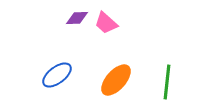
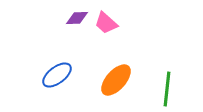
green line: moved 7 px down
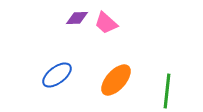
green line: moved 2 px down
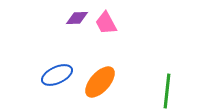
pink trapezoid: rotated 20 degrees clockwise
blue ellipse: rotated 12 degrees clockwise
orange ellipse: moved 16 px left, 2 px down
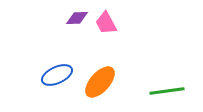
green line: rotated 76 degrees clockwise
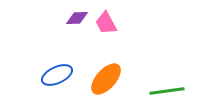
orange ellipse: moved 6 px right, 3 px up
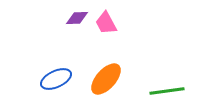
blue ellipse: moved 1 px left, 4 px down
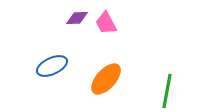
blue ellipse: moved 4 px left, 13 px up
green line: rotated 72 degrees counterclockwise
